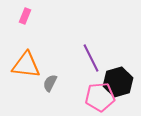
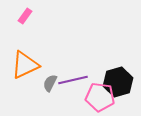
pink rectangle: rotated 14 degrees clockwise
purple line: moved 18 px left, 22 px down; rotated 76 degrees counterclockwise
orange triangle: moved 1 px left; rotated 32 degrees counterclockwise
pink pentagon: rotated 12 degrees clockwise
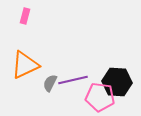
pink rectangle: rotated 21 degrees counterclockwise
black hexagon: moved 1 px left; rotated 20 degrees clockwise
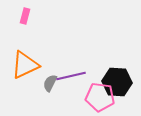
purple line: moved 2 px left, 4 px up
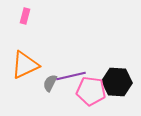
pink pentagon: moved 9 px left, 6 px up
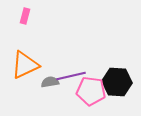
gray semicircle: moved 1 px up; rotated 54 degrees clockwise
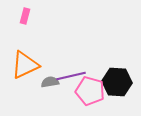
pink pentagon: moved 1 px left; rotated 8 degrees clockwise
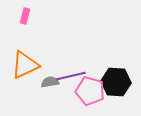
black hexagon: moved 1 px left
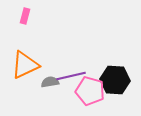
black hexagon: moved 1 px left, 2 px up
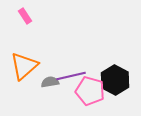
pink rectangle: rotated 49 degrees counterclockwise
orange triangle: moved 1 px left, 1 px down; rotated 16 degrees counterclockwise
black hexagon: rotated 24 degrees clockwise
